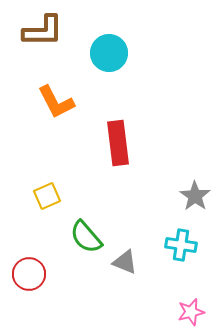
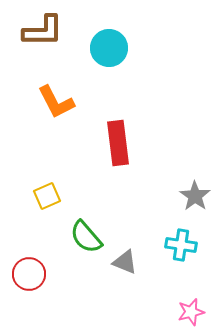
cyan circle: moved 5 px up
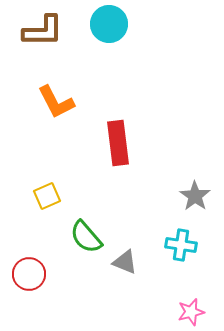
cyan circle: moved 24 px up
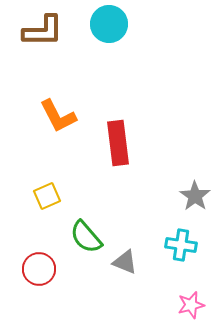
orange L-shape: moved 2 px right, 14 px down
red circle: moved 10 px right, 5 px up
pink star: moved 7 px up
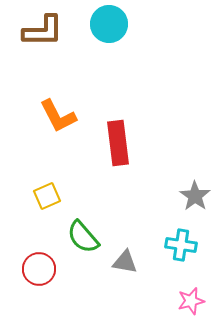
green semicircle: moved 3 px left
gray triangle: rotated 12 degrees counterclockwise
pink star: moved 4 px up
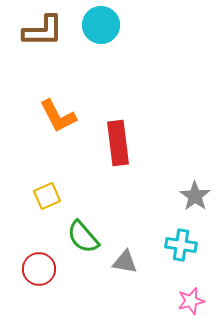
cyan circle: moved 8 px left, 1 px down
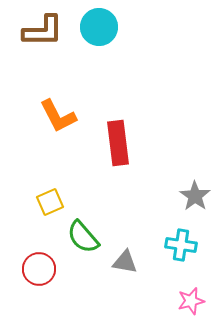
cyan circle: moved 2 px left, 2 px down
yellow square: moved 3 px right, 6 px down
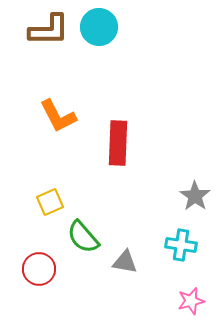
brown L-shape: moved 6 px right, 1 px up
red rectangle: rotated 9 degrees clockwise
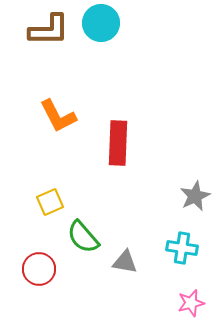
cyan circle: moved 2 px right, 4 px up
gray star: rotated 12 degrees clockwise
cyan cross: moved 1 px right, 3 px down
pink star: moved 2 px down
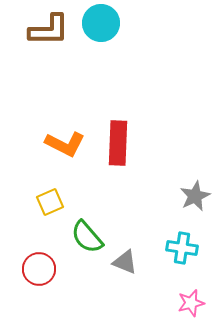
orange L-shape: moved 7 px right, 28 px down; rotated 36 degrees counterclockwise
green semicircle: moved 4 px right
gray triangle: rotated 12 degrees clockwise
